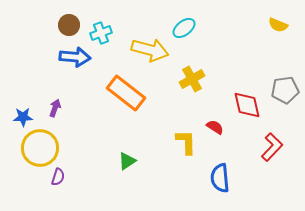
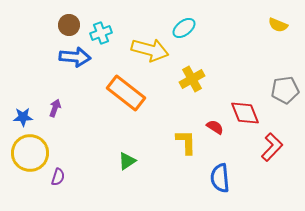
red diamond: moved 2 px left, 8 px down; rotated 8 degrees counterclockwise
yellow circle: moved 10 px left, 5 px down
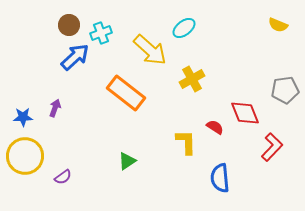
yellow arrow: rotated 27 degrees clockwise
blue arrow: rotated 48 degrees counterclockwise
yellow circle: moved 5 px left, 3 px down
purple semicircle: moved 5 px right; rotated 36 degrees clockwise
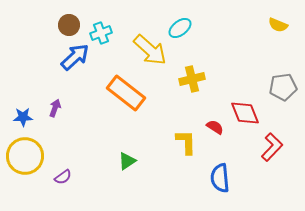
cyan ellipse: moved 4 px left
yellow cross: rotated 15 degrees clockwise
gray pentagon: moved 2 px left, 3 px up
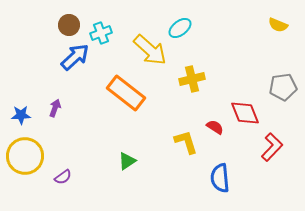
blue star: moved 2 px left, 2 px up
yellow L-shape: rotated 16 degrees counterclockwise
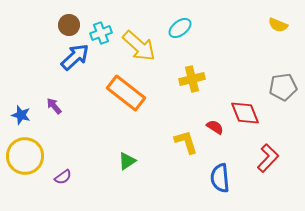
yellow arrow: moved 11 px left, 4 px up
purple arrow: moved 1 px left, 2 px up; rotated 60 degrees counterclockwise
blue star: rotated 18 degrees clockwise
red L-shape: moved 4 px left, 11 px down
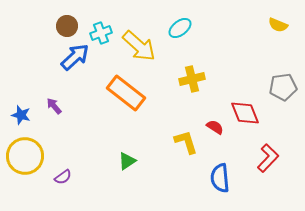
brown circle: moved 2 px left, 1 px down
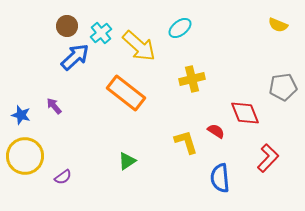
cyan cross: rotated 20 degrees counterclockwise
red semicircle: moved 1 px right, 4 px down
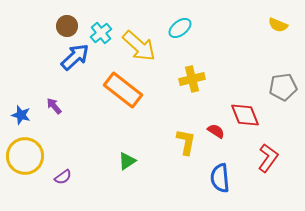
orange rectangle: moved 3 px left, 3 px up
red diamond: moved 2 px down
yellow L-shape: rotated 28 degrees clockwise
red L-shape: rotated 8 degrees counterclockwise
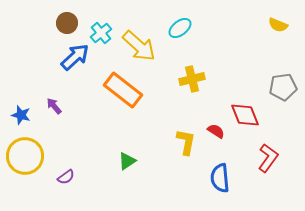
brown circle: moved 3 px up
purple semicircle: moved 3 px right
